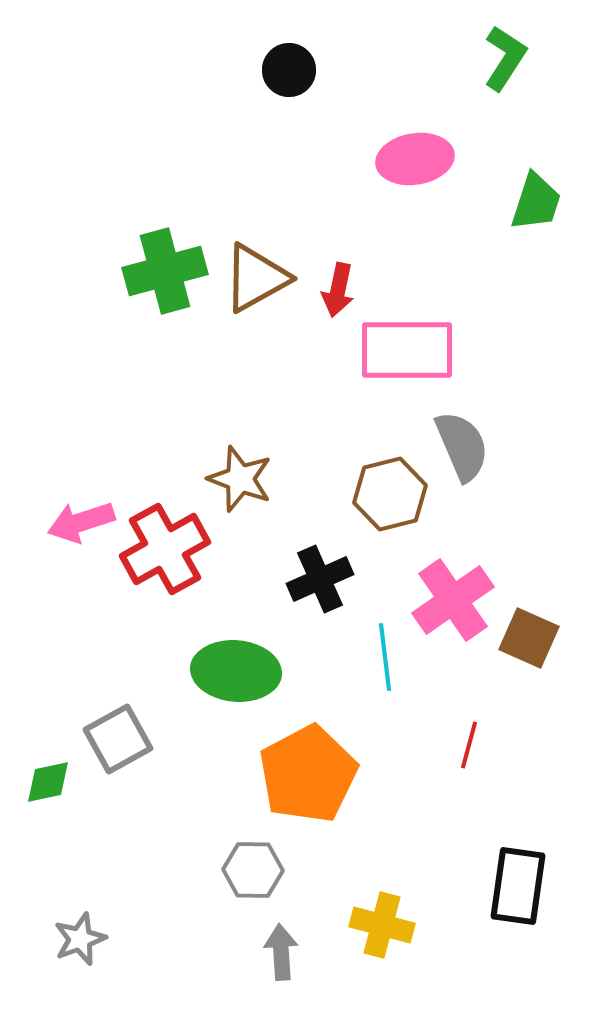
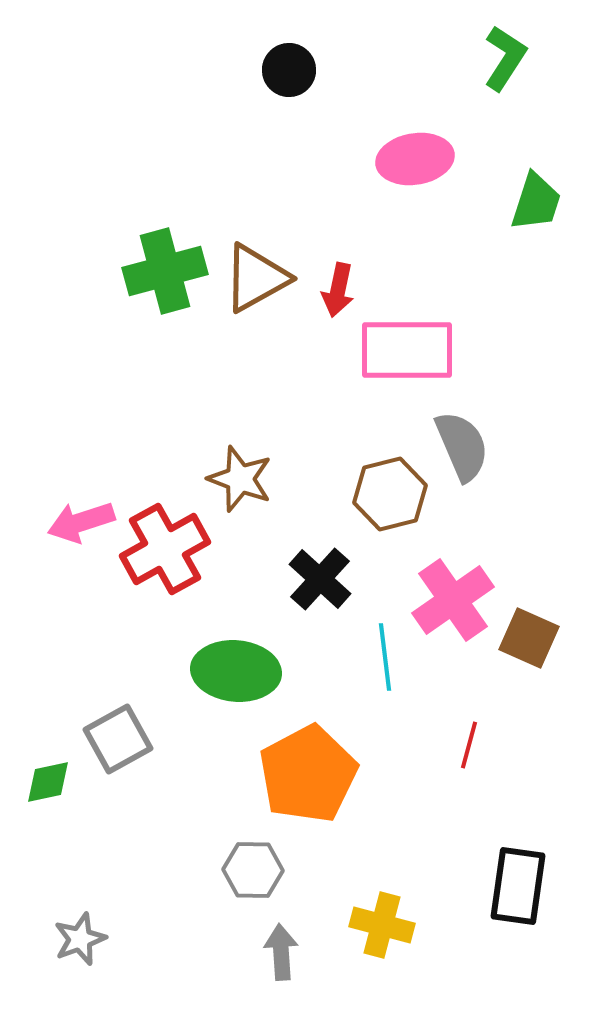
black cross: rotated 24 degrees counterclockwise
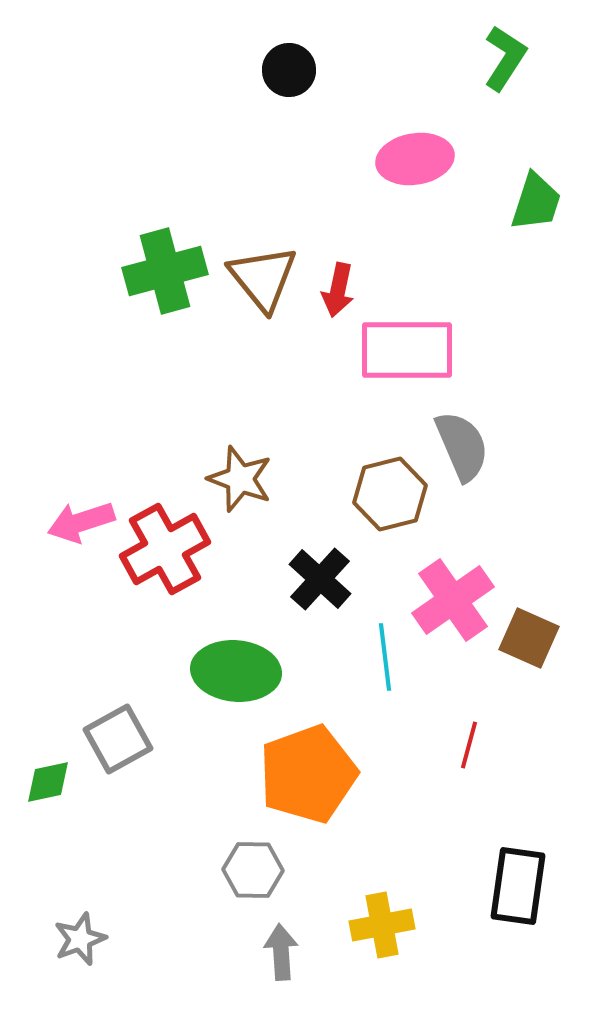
brown triangle: moved 7 px right; rotated 40 degrees counterclockwise
orange pentagon: rotated 8 degrees clockwise
yellow cross: rotated 26 degrees counterclockwise
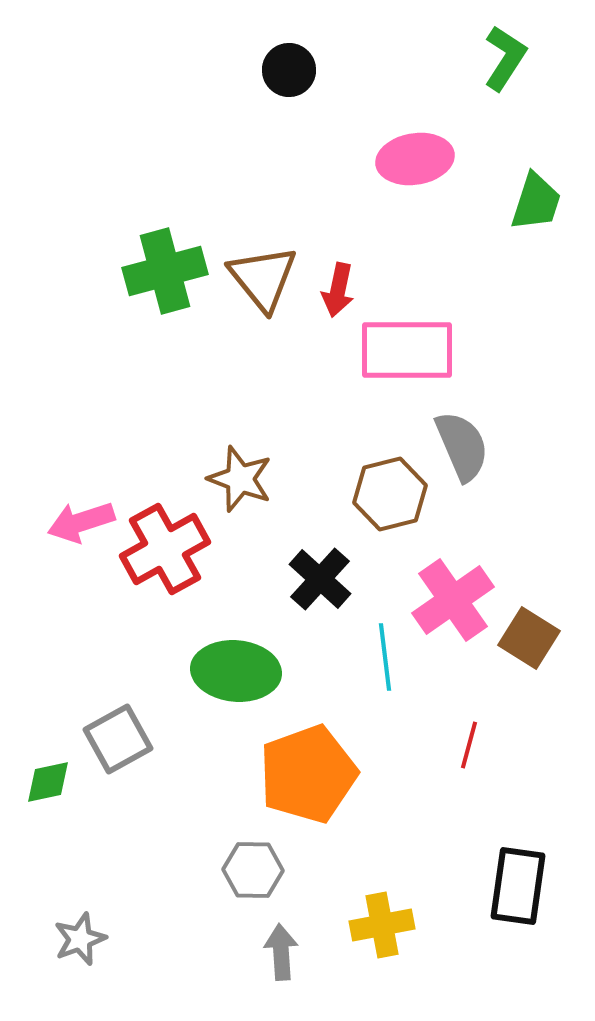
brown square: rotated 8 degrees clockwise
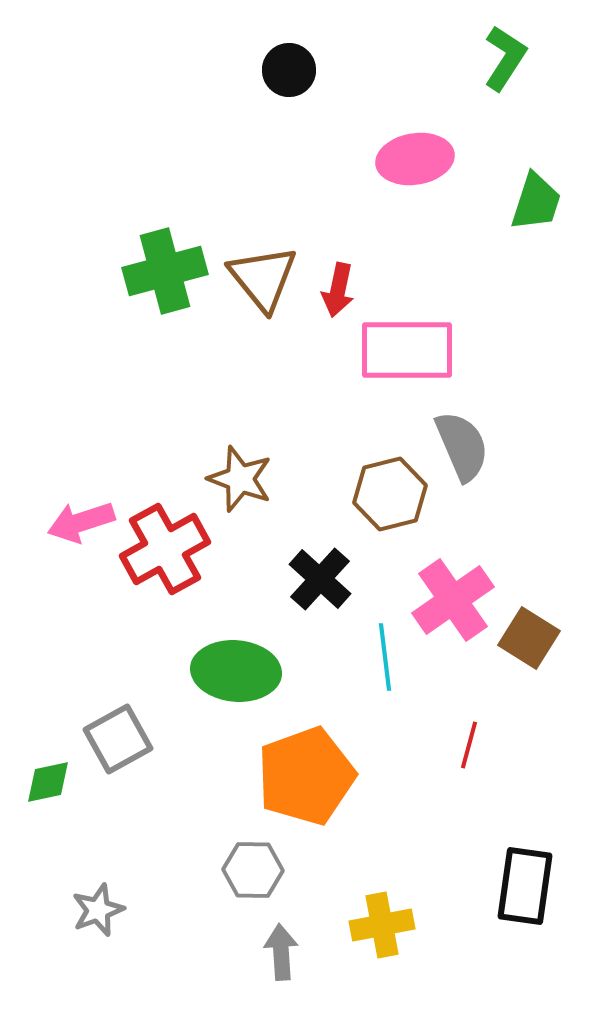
orange pentagon: moved 2 px left, 2 px down
black rectangle: moved 7 px right
gray star: moved 18 px right, 29 px up
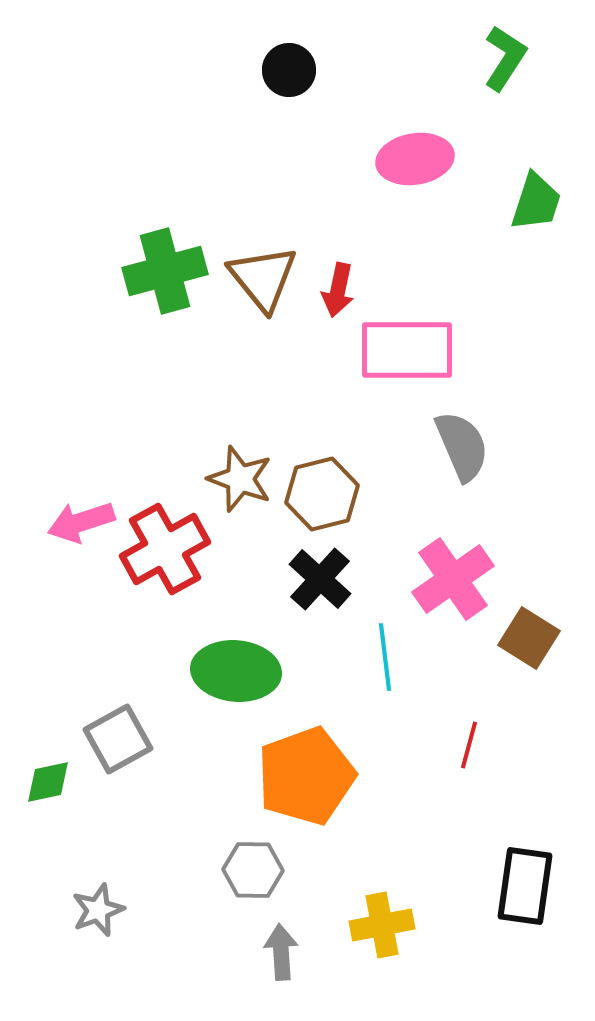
brown hexagon: moved 68 px left
pink cross: moved 21 px up
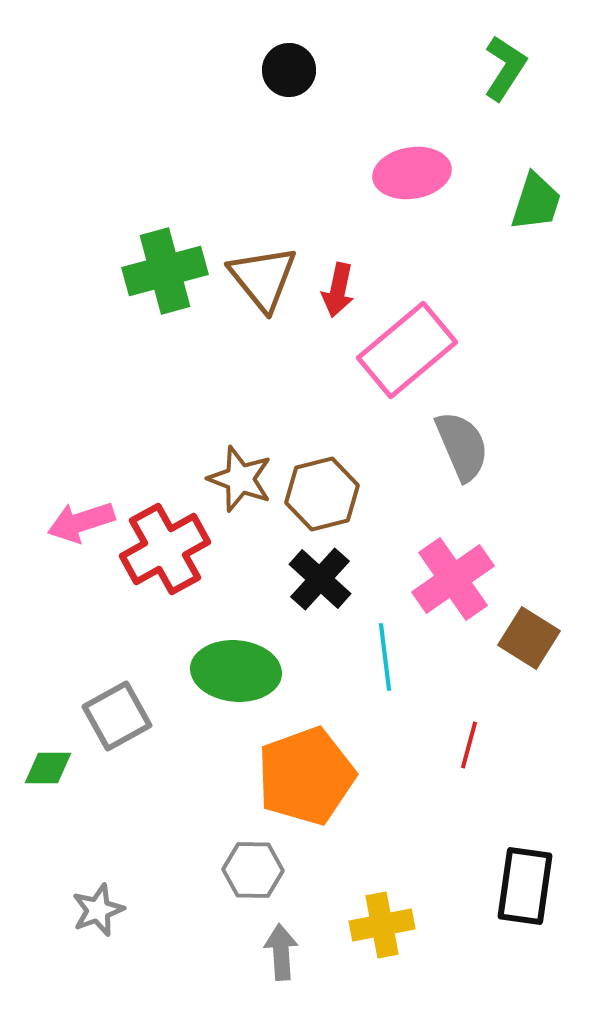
green L-shape: moved 10 px down
pink ellipse: moved 3 px left, 14 px down
pink rectangle: rotated 40 degrees counterclockwise
gray square: moved 1 px left, 23 px up
green diamond: moved 14 px up; rotated 12 degrees clockwise
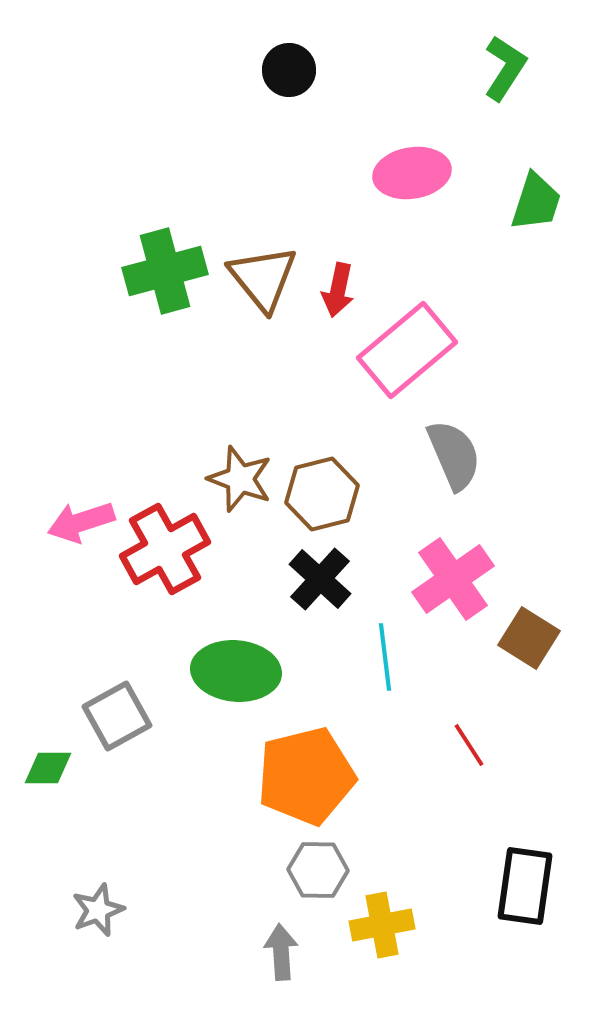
gray semicircle: moved 8 px left, 9 px down
red line: rotated 48 degrees counterclockwise
orange pentagon: rotated 6 degrees clockwise
gray hexagon: moved 65 px right
